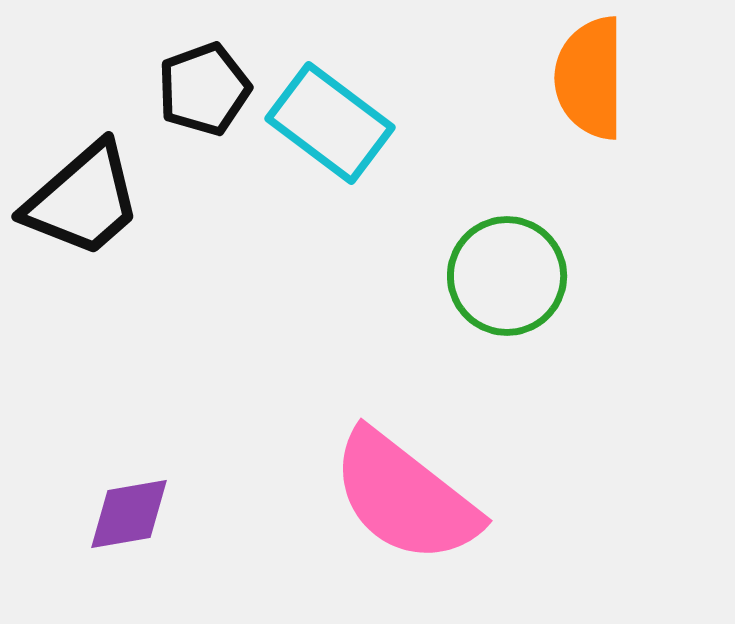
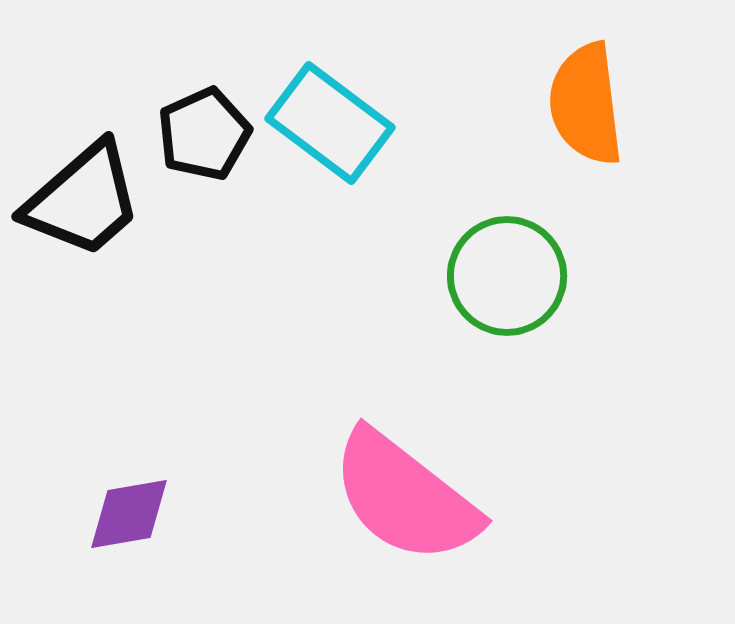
orange semicircle: moved 4 px left, 26 px down; rotated 7 degrees counterclockwise
black pentagon: moved 45 px down; rotated 4 degrees counterclockwise
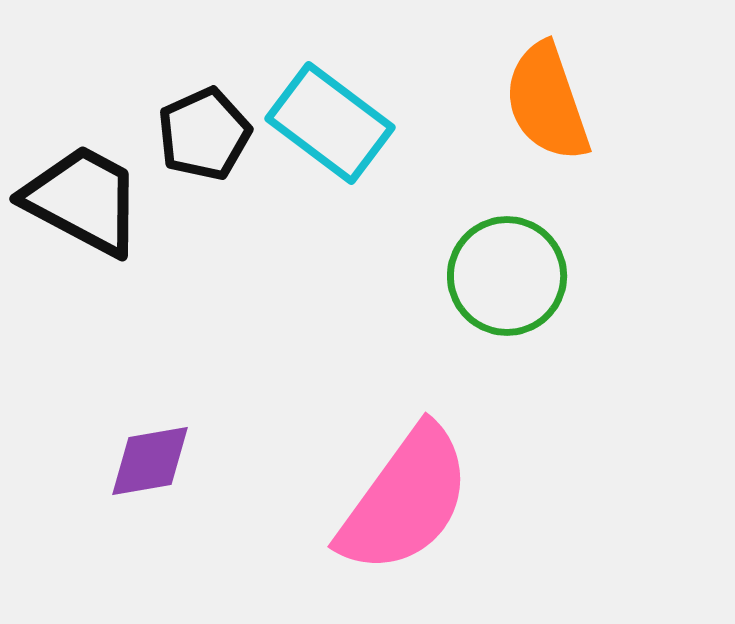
orange semicircle: moved 39 px left, 2 px up; rotated 12 degrees counterclockwise
black trapezoid: rotated 111 degrees counterclockwise
pink semicircle: moved 3 px down; rotated 92 degrees counterclockwise
purple diamond: moved 21 px right, 53 px up
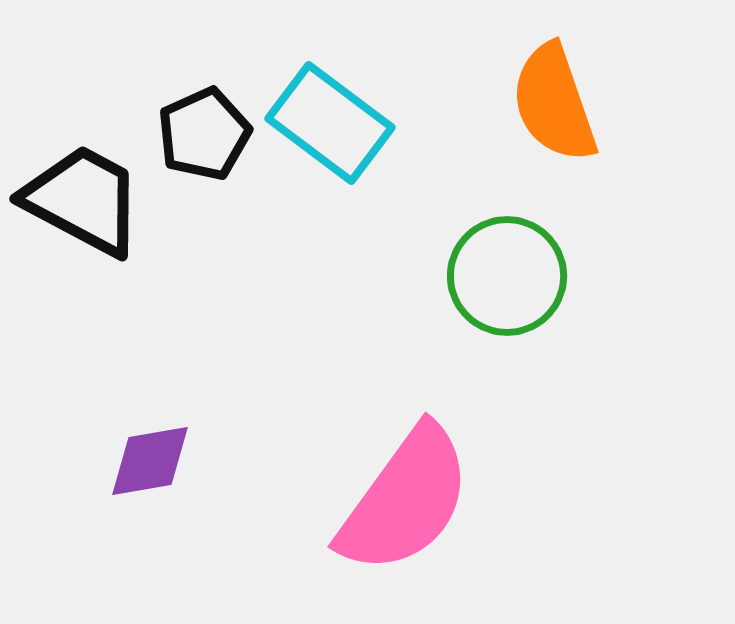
orange semicircle: moved 7 px right, 1 px down
